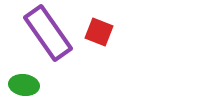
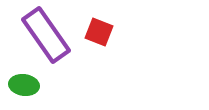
purple rectangle: moved 2 px left, 2 px down
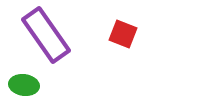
red square: moved 24 px right, 2 px down
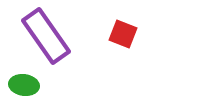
purple rectangle: moved 1 px down
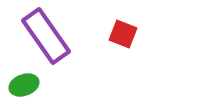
green ellipse: rotated 28 degrees counterclockwise
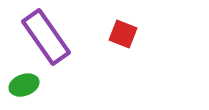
purple rectangle: moved 1 px down
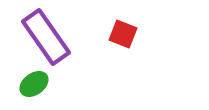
green ellipse: moved 10 px right, 1 px up; rotated 16 degrees counterclockwise
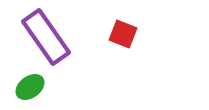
green ellipse: moved 4 px left, 3 px down
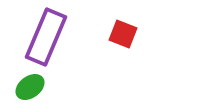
purple rectangle: rotated 58 degrees clockwise
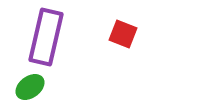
purple rectangle: rotated 10 degrees counterclockwise
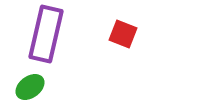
purple rectangle: moved 3 px up
